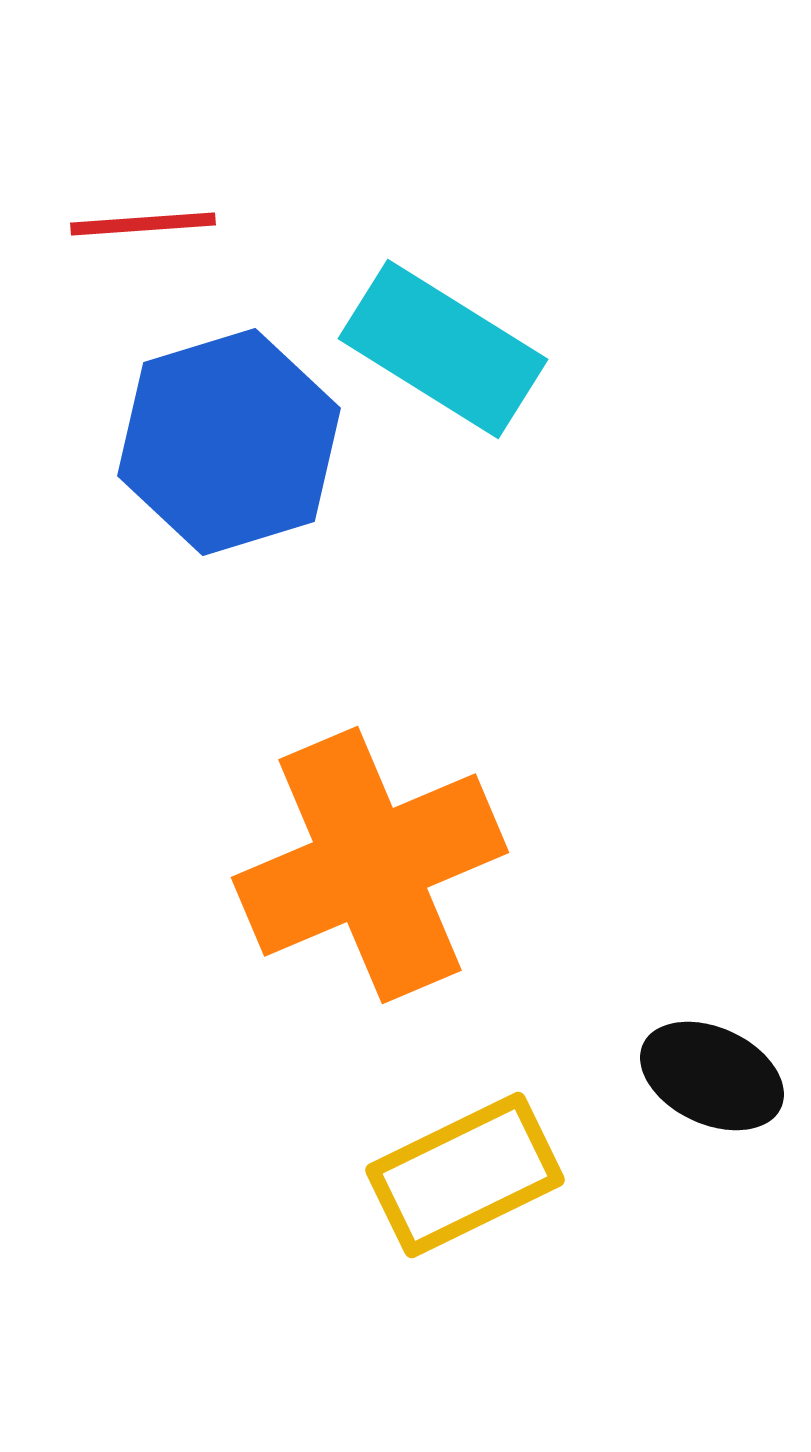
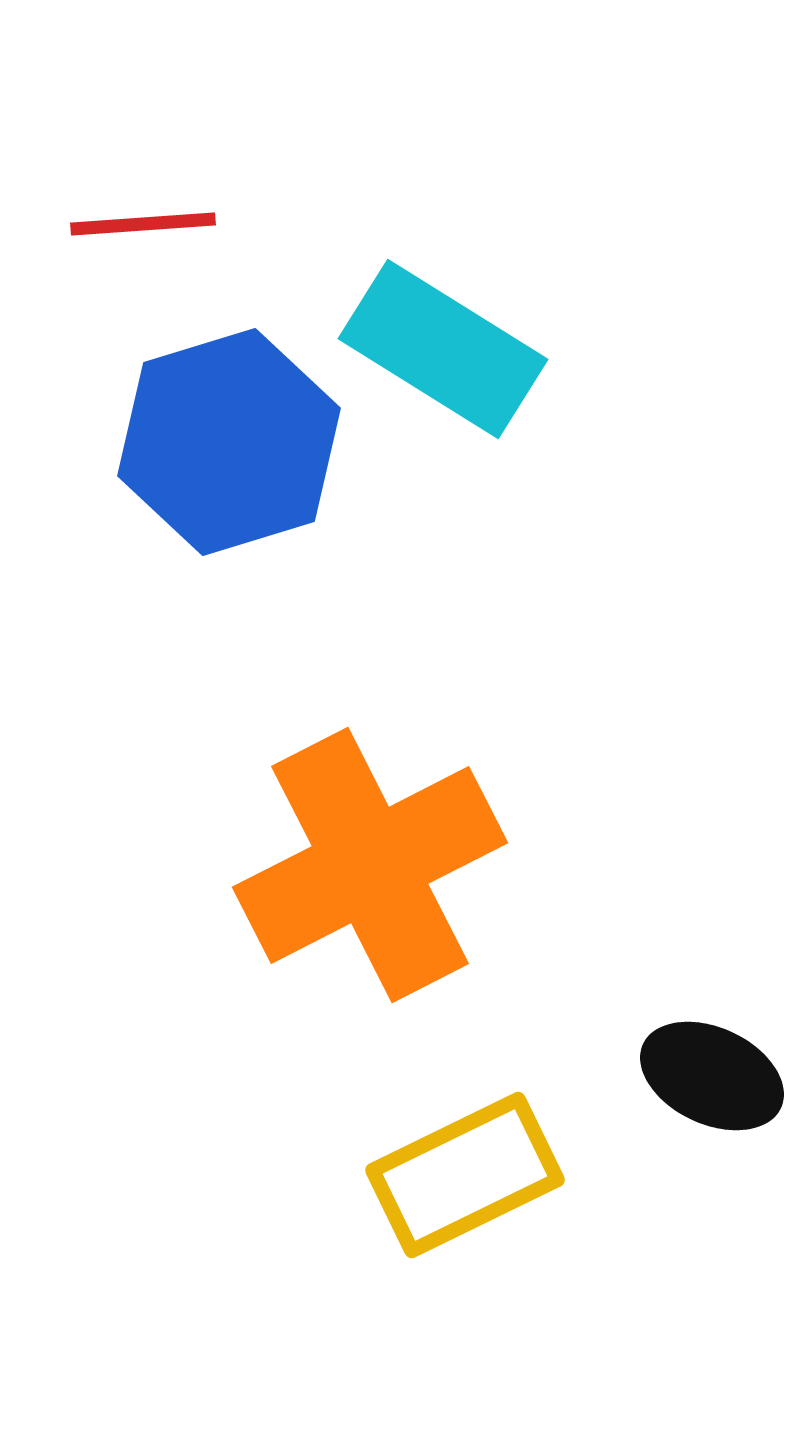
orange cross: rotated 4 degrees counterclockwise
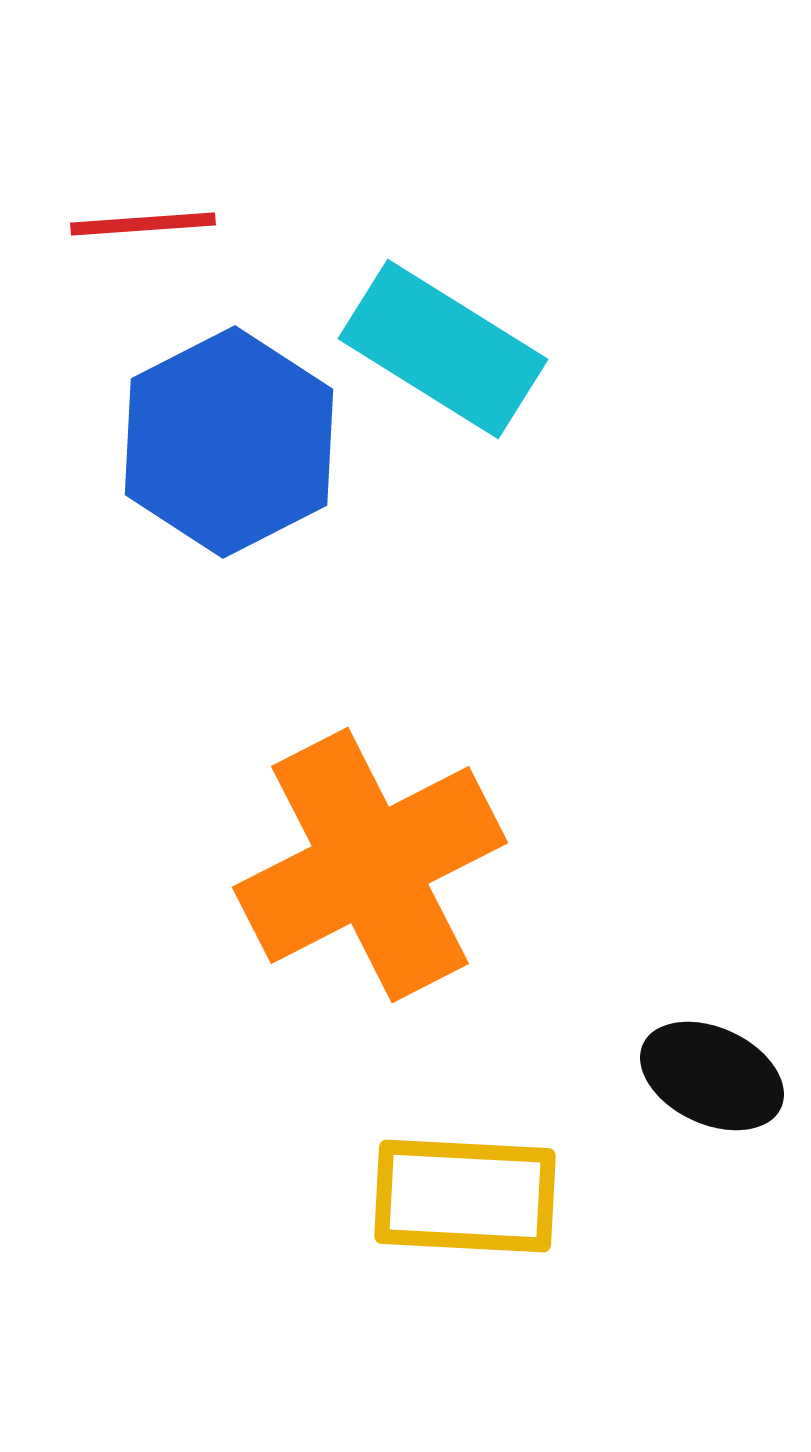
blue hexagon: rotated 10 degrees counterclockwise
yellow rectangle: moved 21 px down; rotated 29 degrees clockwise
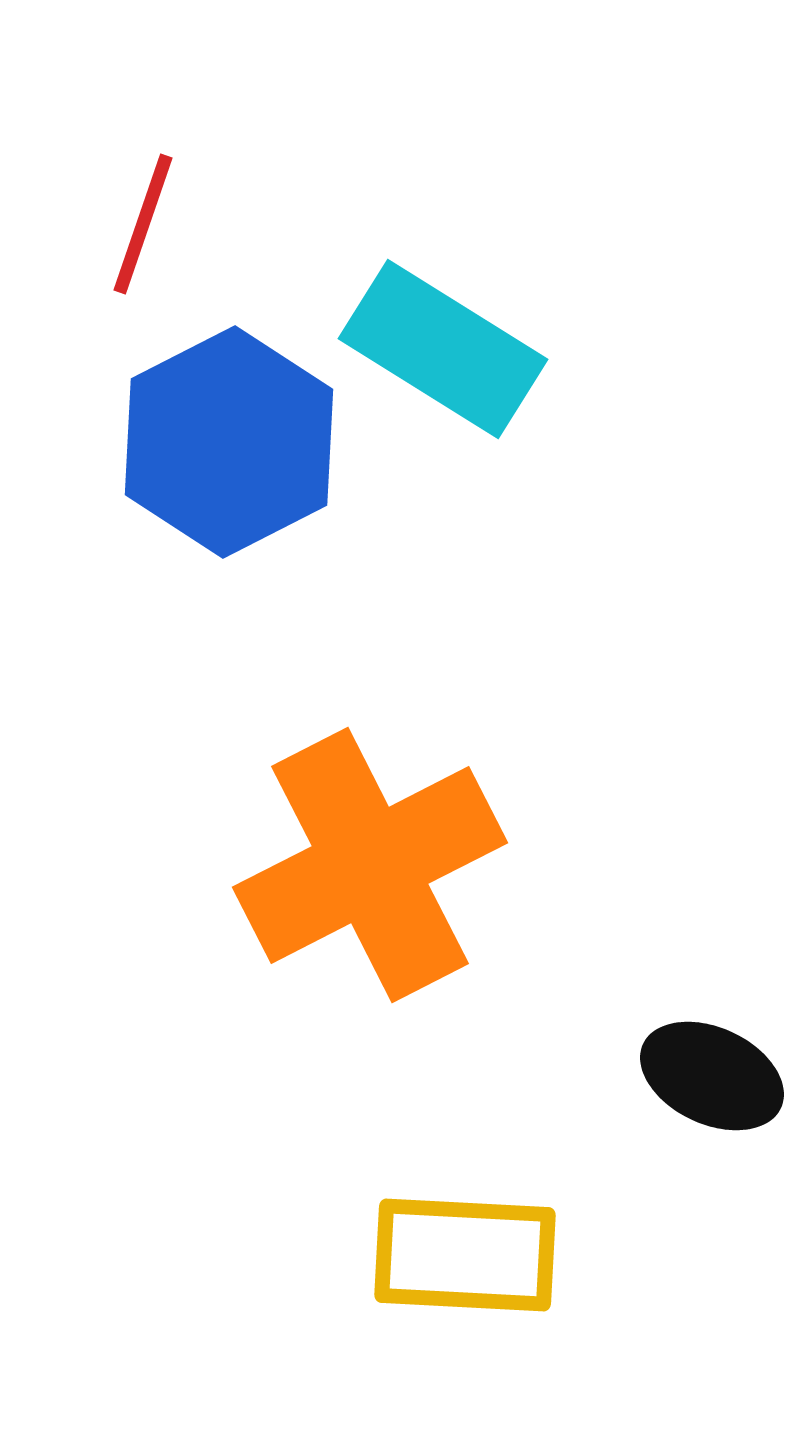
red line: rotated 67 degrees counterclockwise
yellow rectangle: moved 59 px down
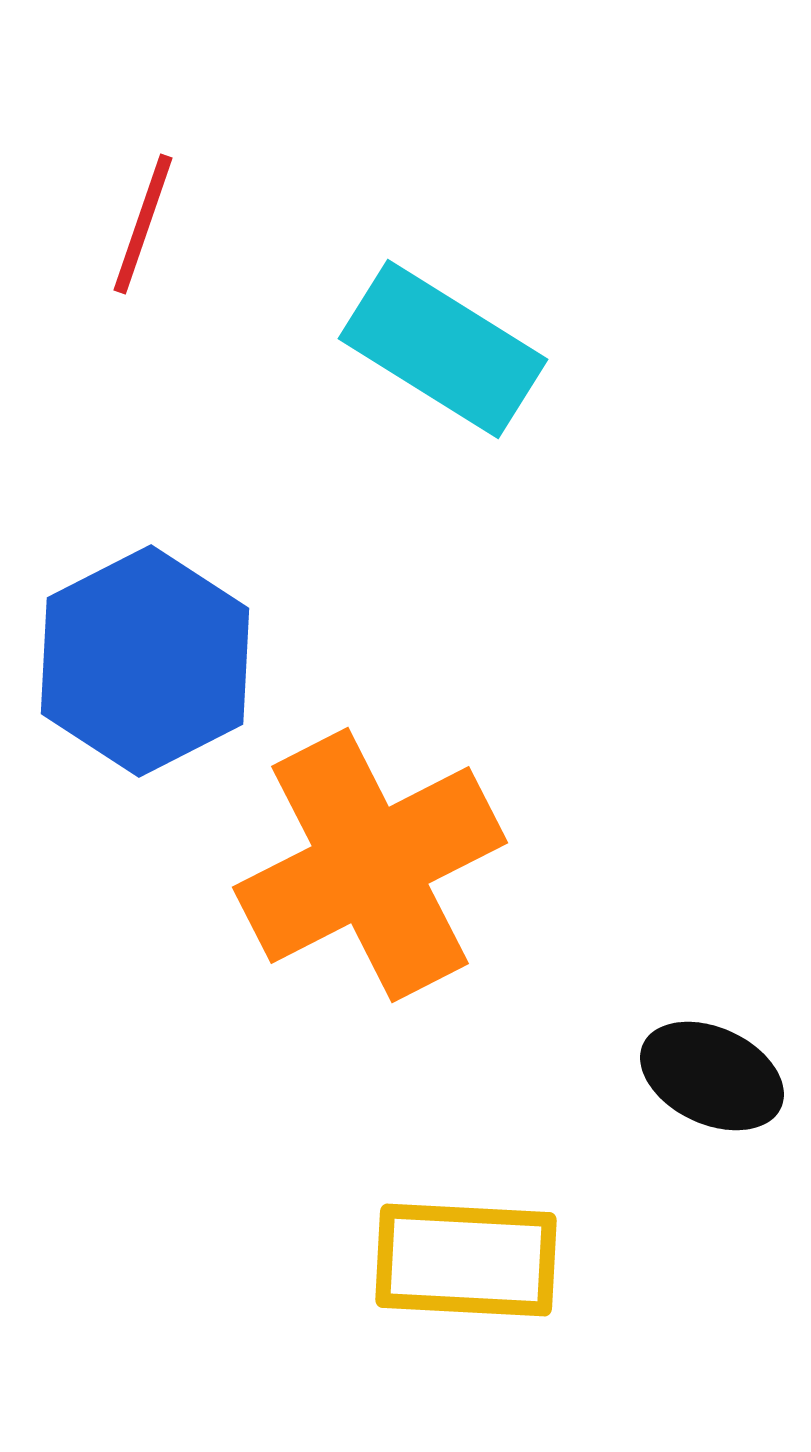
blue hexagon: moved 84 px left, 219 px down
yellow rectangle: moved 1 px right, 5 px down
